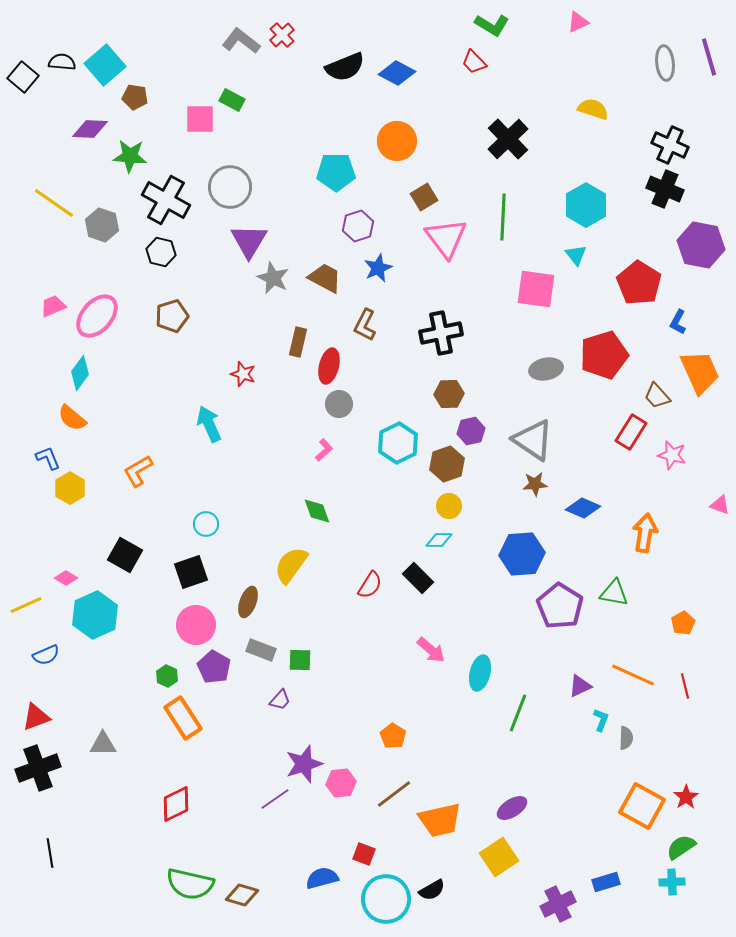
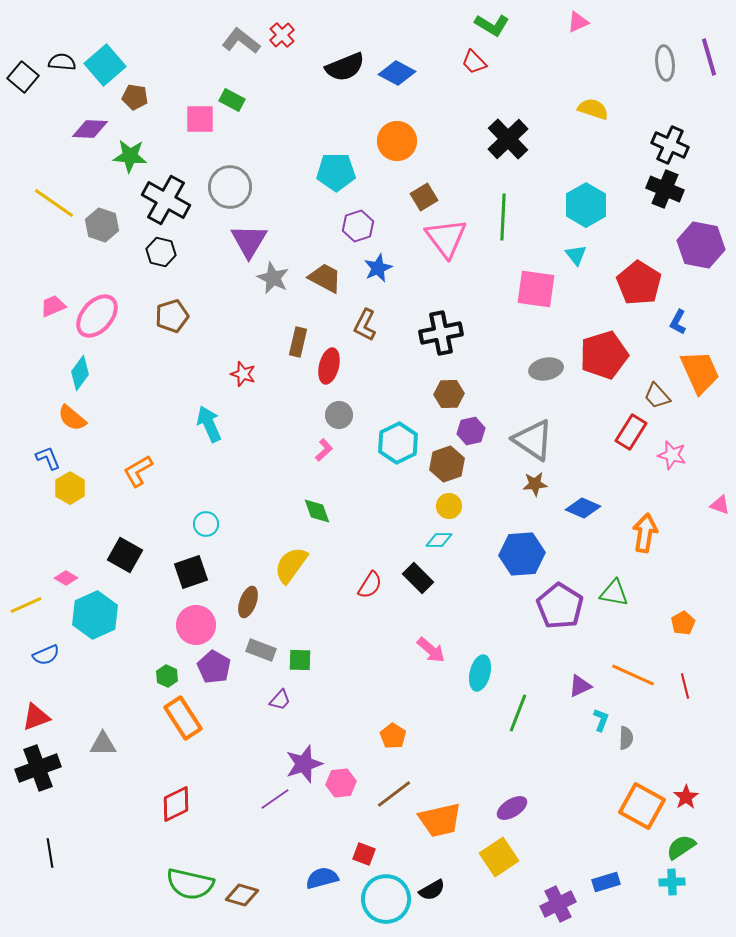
gray circle at (339, 404): moved 11 px down
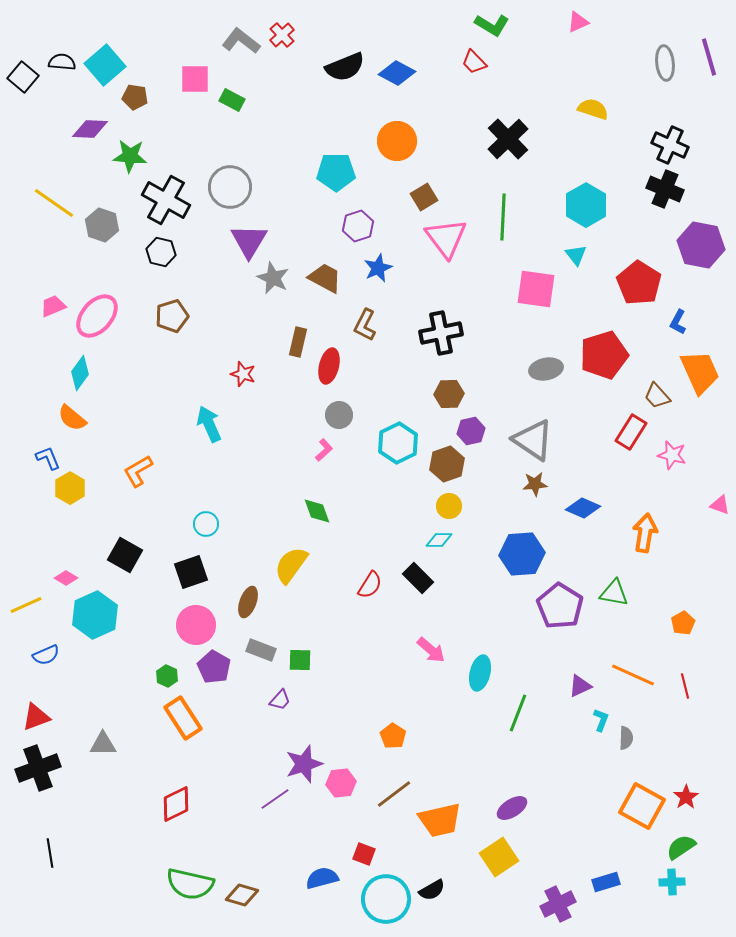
pink square at (200, 119): moved 5 px left, 40 px up
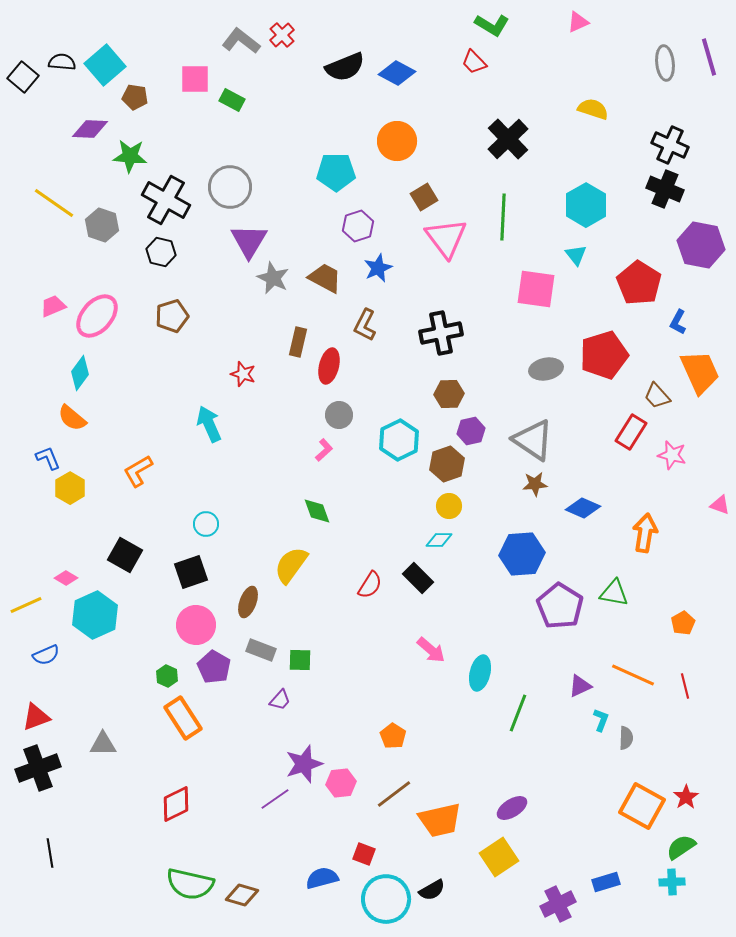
cyan hexagon at (398, 443): moved 1 px right, 3 px up
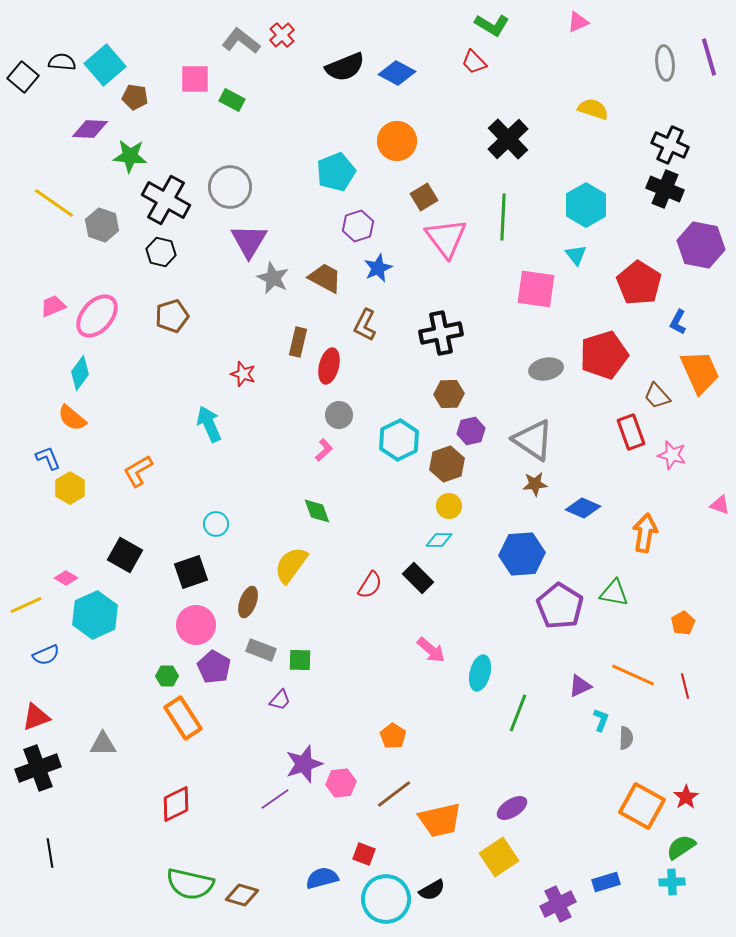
cyan pentagon at (336, 172): rotated 21 degrees counterclockwise
red rectangle at (631, 432): rotated 52 degrees counterclockwise
cyan circle at (206, 524): moved 10 px right
green hexagon at (167, 676): rotated 25 degrees counterclockwise
